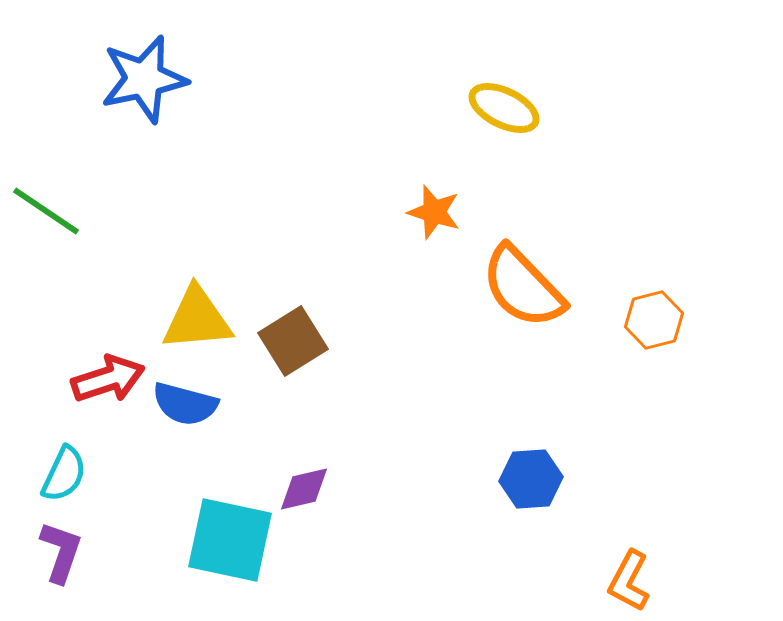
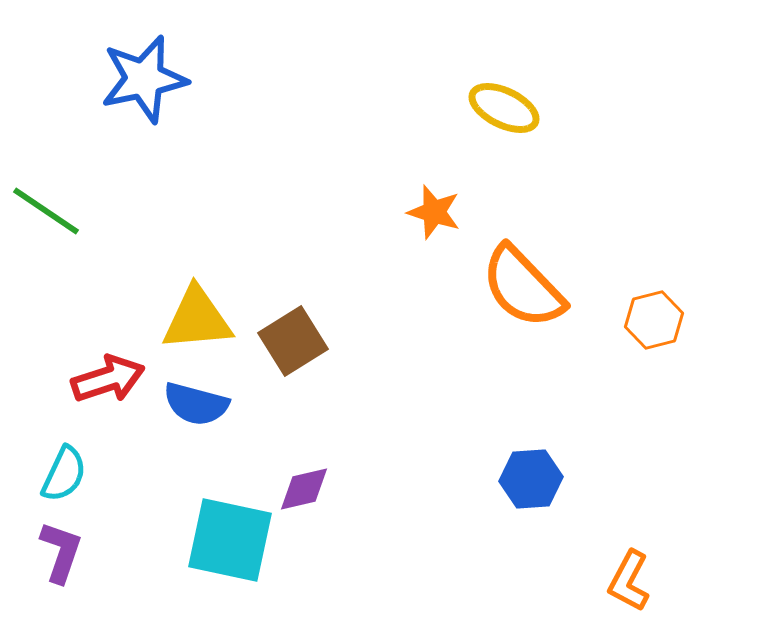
blue semicircle: moved 11 px right
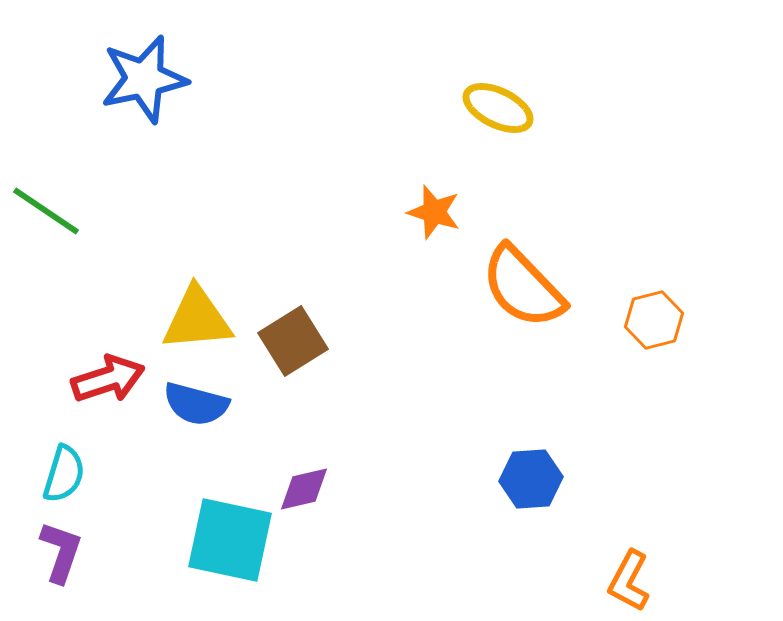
yellow ellipse: moved 6 px left
cyan semicircle: rotated 8 degrees counterclockwise
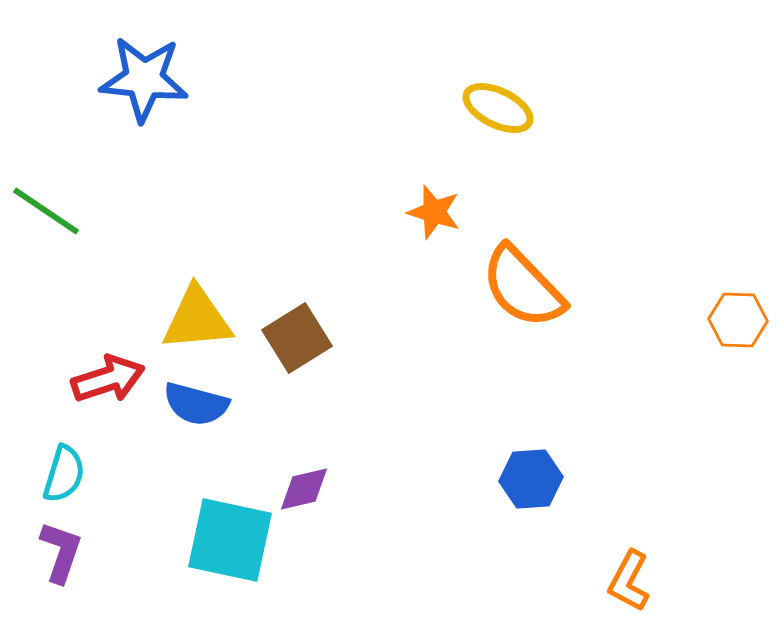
blue star: rotated 18 degrees clockwise
orange hexagon: moved 84 px right; rotated 16 degrees clockwise
brown square: moved 4 px right, 3 px up
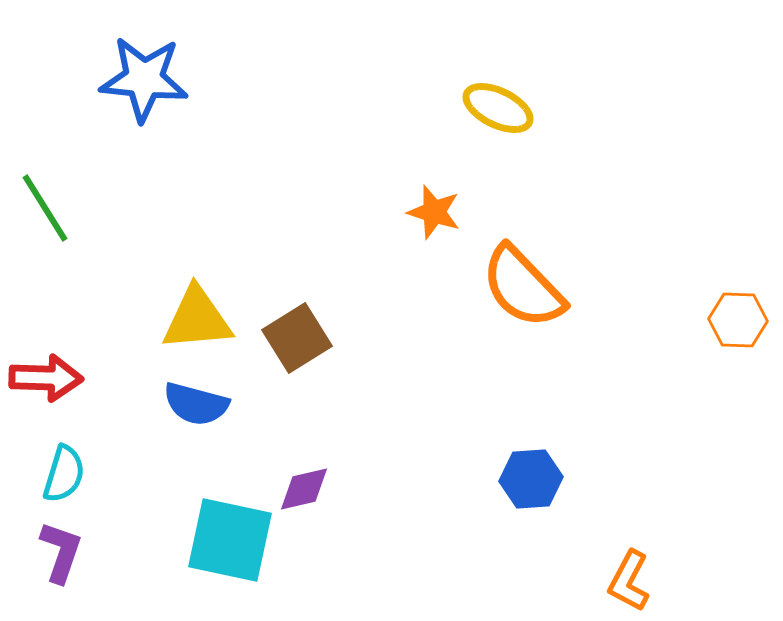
green line: moved 1 px left, 3 px up; rotated 24 degrees clockwise
red arrow: moved 62 px left, 1 px up; rotated 20 degrees clockwise
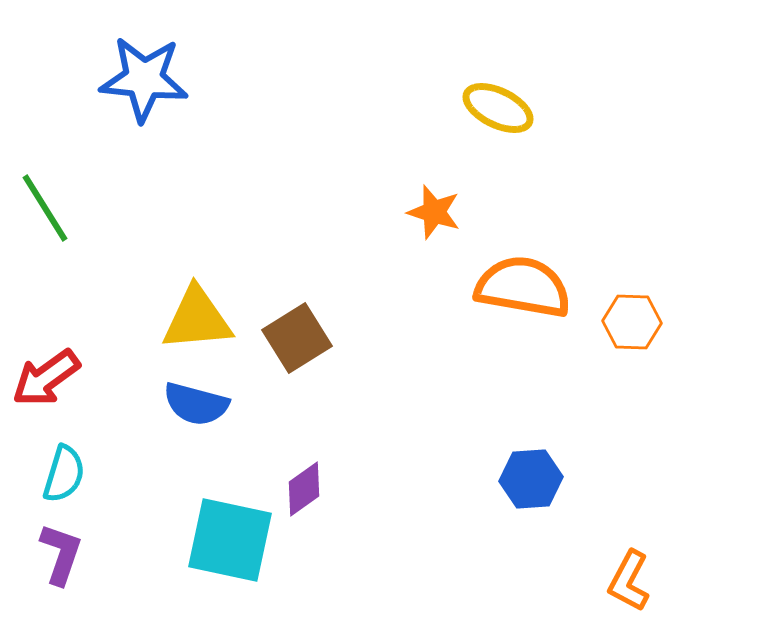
orange semicircle: rotated 144 degrees clockwise
orange hexagon: moved 106 px left, 2 px down
red arrow: rotated 142 degrees clockwise
purple diamond: rotated 22 degrees counterclockwise
purple L-shape: moved 2 px down
